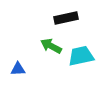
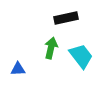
green arrow: moved 2 px down; rotated 75 degrees clockwise
cyan trapezoid: rotated 64 degrees clockwise
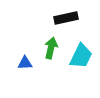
cyan trapezoid: rotated 64 degrees clockwise
blue triangle: moved 7 px right, 6 px up
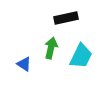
blue triangle: moved 1 px left, 1 px down; rotated 35 degrees clockwise
